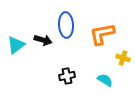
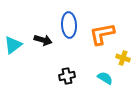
blue ellipse: moved 3 px right
cyan triangle: moved 3 px left
cyan semicircle: moved 2 px up
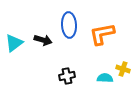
cyan triangle: moved 1 px right, 2 px up
yellow cross: moved 11 px down
cyan semicircle: rotated 28 degrees counterclockwise
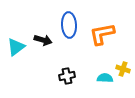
cyan triangle: moved 2 px right, 4 px down
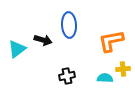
orange L-shape: moved 9 px right, 7 px down
cyan triangle: moved 1 px right, 2 px down
yellow cross: rotated 24 degrees counterclockwise
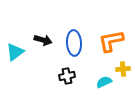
blue ellipse: moved 5 px right, 18 px down
cyan triangle: moved 2 px left, 3 px down
cyan semicircle: moved 1 px left, 4 px down; rotated 28 degrees counterclockwise
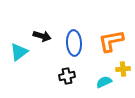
black arrow: moved 1 px left, 4 px up
cyan triangle: moved 4 px right
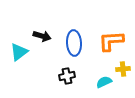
orange L-shape: rotated 8 degrees clockwise
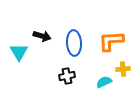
cyan triangle: rotated 24 degrees counterclockwise
